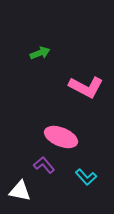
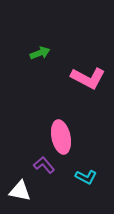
pink L-shape: moved 2 px right, 9 px up
pink ellipse: rotated 56 degrees clockwise
cyan L-shape: rotated 20 degrees counterclockwise
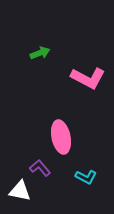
purple L-shape: moved 4 px left, 3 px down
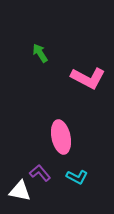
green arrow: rotated 102 degrees counterclockwise
purple L-shape: moved 5 px down
cyan L-shape: moved 9 px left
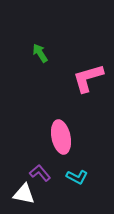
pink L-shape: rotated 136 degrees clockwise
white triangle: moved 4 px right, 3 px down
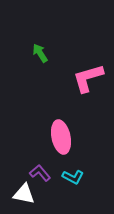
cyan L-shape: moved 4 px left
